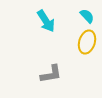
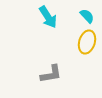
cyan arrow: moved 2 px right, 4 px up
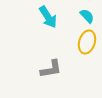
gray L-shape: moved 5 px up
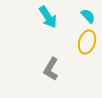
cyan semicircle: moved 1 px right
gray L-shape: rotated 130 degrees clockwise
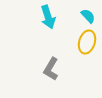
cyan arrow: rotated 15 degrees clockwise
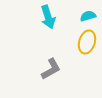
cyan semicircle: rotated 63 degrees counterclockwise
gray L-shape: rotated 150 degrees counterclockwise
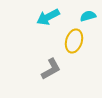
cyan arrow: rotated 80 degrees clockwise
yellow ellipse: moved 13 px left, 1 px up
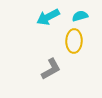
cyan semicircle: moved 8 px left
yellow ellipse: rotated 15 degrees counterclockwise
